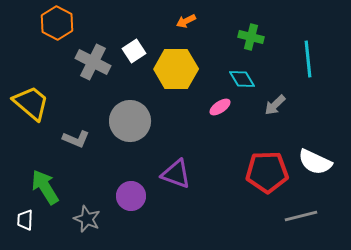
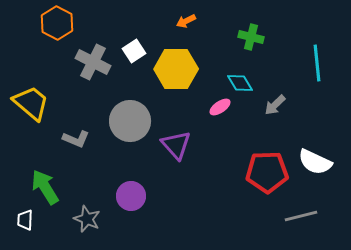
cyan line: moved 9 px right, 4 px down
cyan diamond: moved 2 px left, 4 px down
purple triangle: moved 29 px up; rotated 28 degrees clockwise
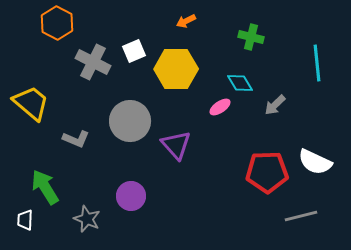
white square: rotated 10 degrees clockwise
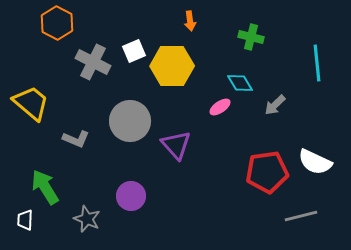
orange arrow: moved 4 px right; rotated 72 degrees counterclockwise
yellow hexagon: moved 4 px left, 3 px up
red pentagon: rotated 6 degrees counterclockwise
